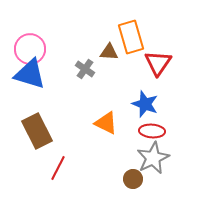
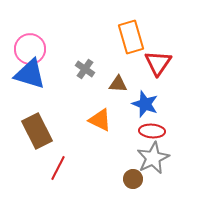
brown triangle: moved 9 px right, 32 px down
orange triangle: moved 6 px left, 3 px up
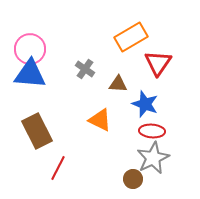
orange rectangle: rotated 76 degrees clockwise
blue triangle: rotated 12 degrees counterclockwise
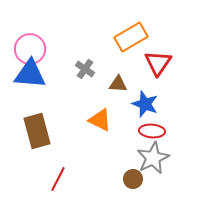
brown rectangle: rotated 12 degrees clockwise
red line: moved 11 px down
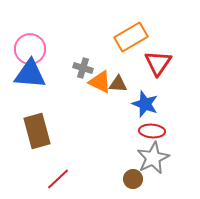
gray cross: moved 2 px left, 1 px up; rotated 18 degrees counterclockwise
orange triangle: moved 38 px up
red line: rotated 20 degrees clockwise
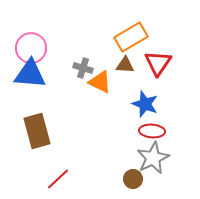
pink circle: moved 1 px right, 1 px up
brown triangle: moved 7 px right, 19 px up
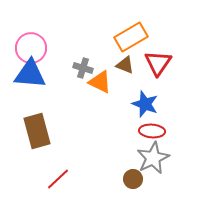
brown triangle: rotated 18 degrees clockwise
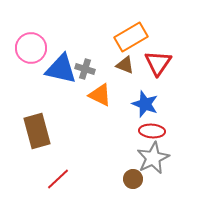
gray cross: moved 2 px right, 1 px down
blue triangle: moved 31 px right, 5 px up; rotated 8 degrees clockwise
orange triangle: moved 13 px down
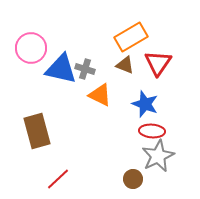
gray star: moved 5 px right, 2 px up
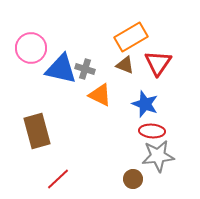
gray star: rotated 20 degrees clockwise
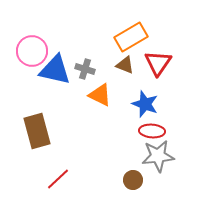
pink circle: moved 1 px right, 3 px down
blue triangle: moved 6 px left, 1 px down
brown circle: moved 1 px down
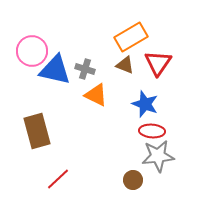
orange triangle: moved 4 px left
